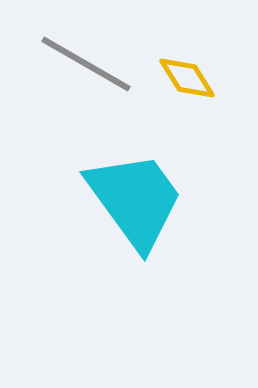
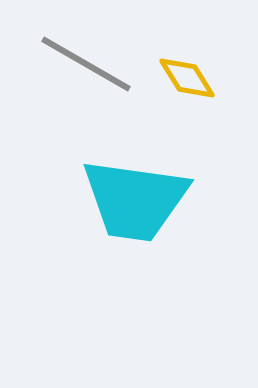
cyan trapezoid: rotated 134 degrees clockwise
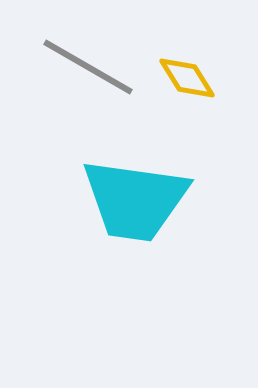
gray line: moved 2 px right, 3 px down
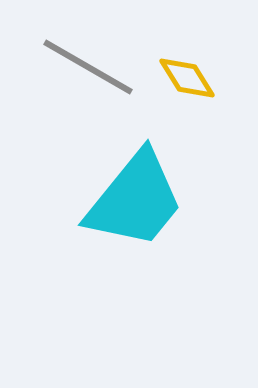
cyan trapezoid: rotated 59 degrees counterclockwise
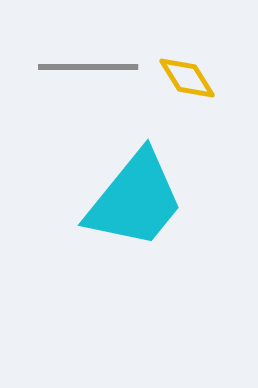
gray line: rotated 30 degrees counterclockwise
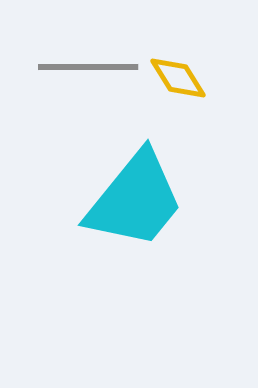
yellow diamond: moved 9 px left
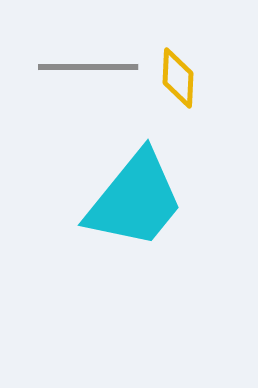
yellow diamond: rotated 34 degrees clockwise
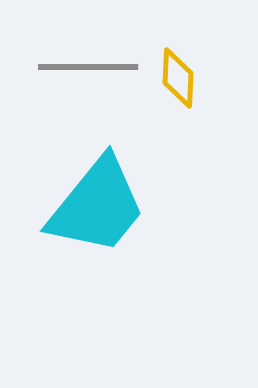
cyan trapezoid: moved 38 px left, 6 px down
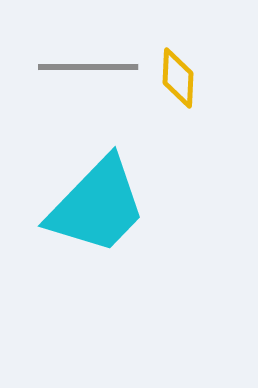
cyan trapezoid: rotated 5 degrees clockwise
